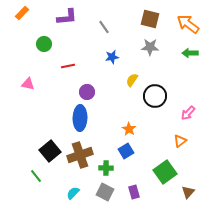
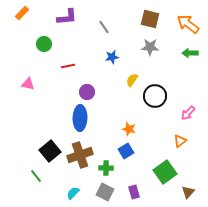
orange star: rotated 16 degrees counterclockwise
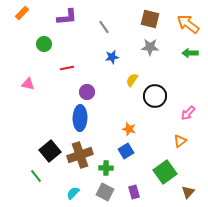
red line: moved 1 px left, 2 px down
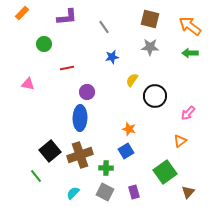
orange arrow: moved 2 px right, 2 px down
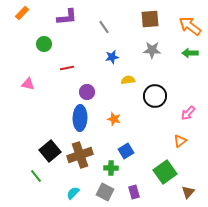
brown square: rotated 18 degrees counterclockwise
gray star: moved 2 px right, 3 px down
yellow semicircle: moved 4 px left; rotated 48 degrees clockwise
orange star: moved 15 px left, 10 px up
green cross: moved 5 px right
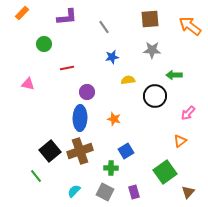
green arrow: moved 16 px left, 22 px down
brown cross: moved 4 px up
cyan semicircle: moved 1 px right, 2 px up
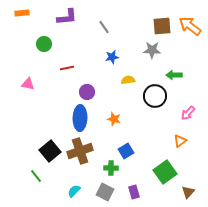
orange rectangle: rotated 40 degrees clockwise
brown square: moved 12 px right, 7 px down
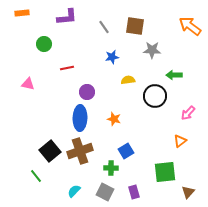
brown square: moved 27 px left; rotated 12 degrees clockwise
green square: rotated 30 degrees clockwise
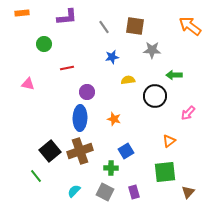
orange triangle: moved 11 px left
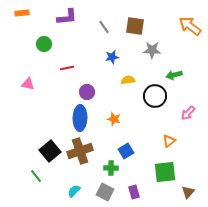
green arrow: rotated 14 degrees counterclockwise
